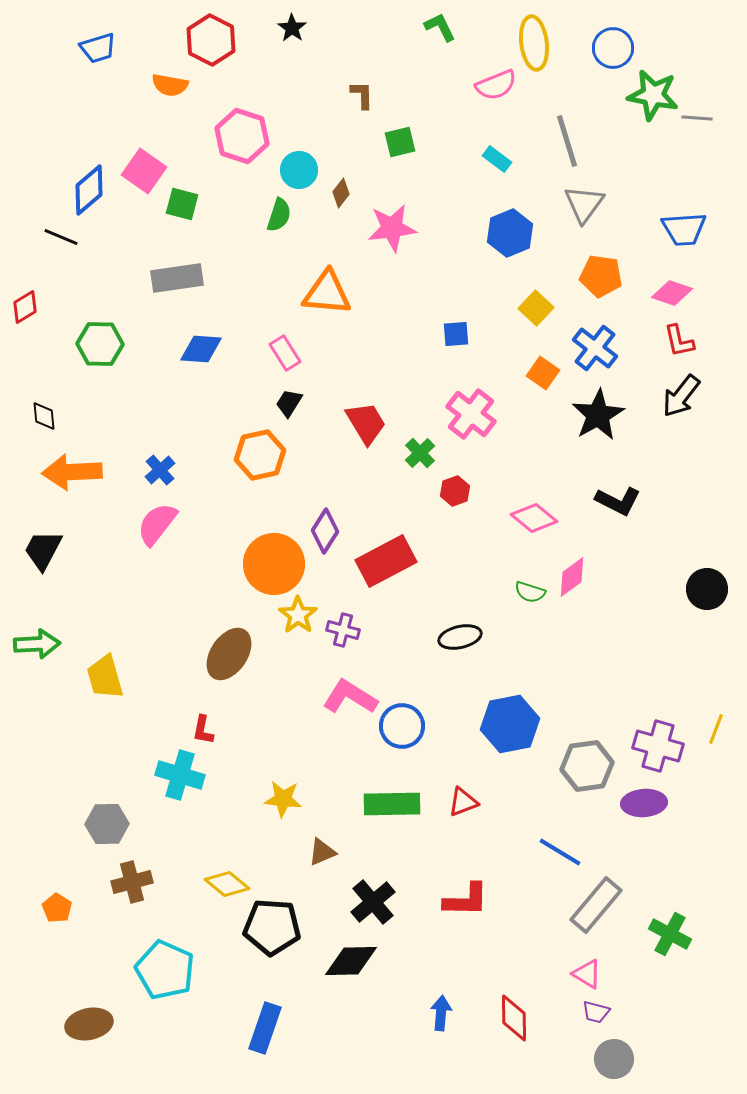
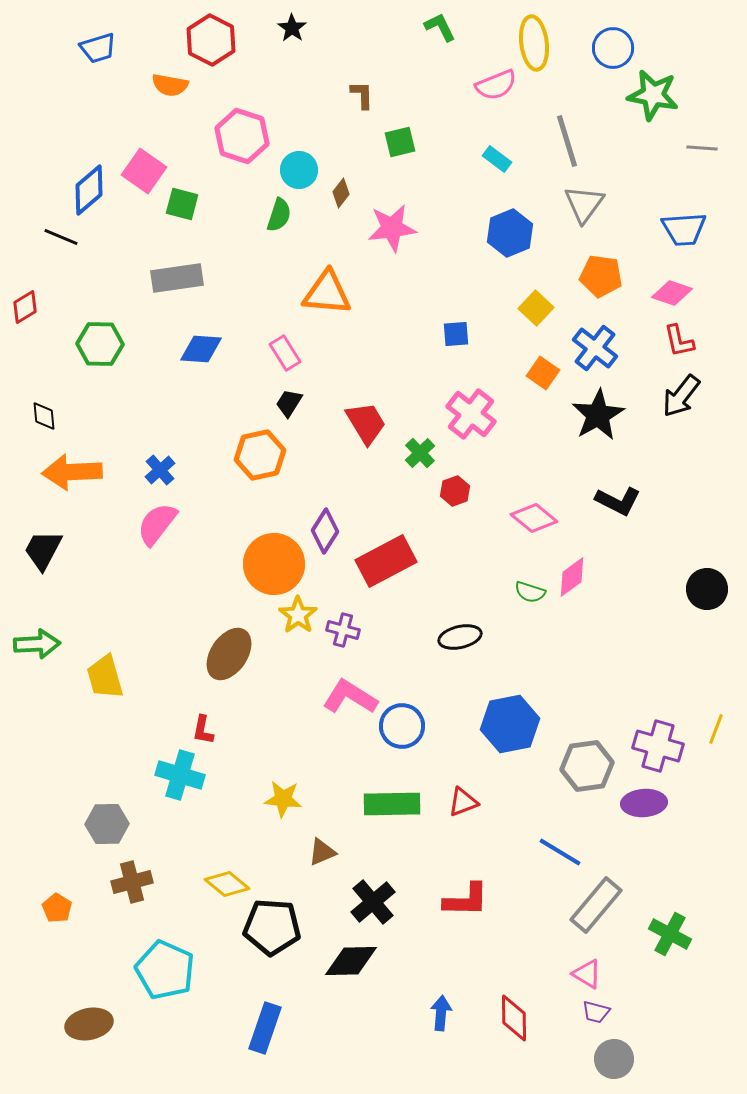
gray line at (697, 118): moved 5 px right, 30 px down
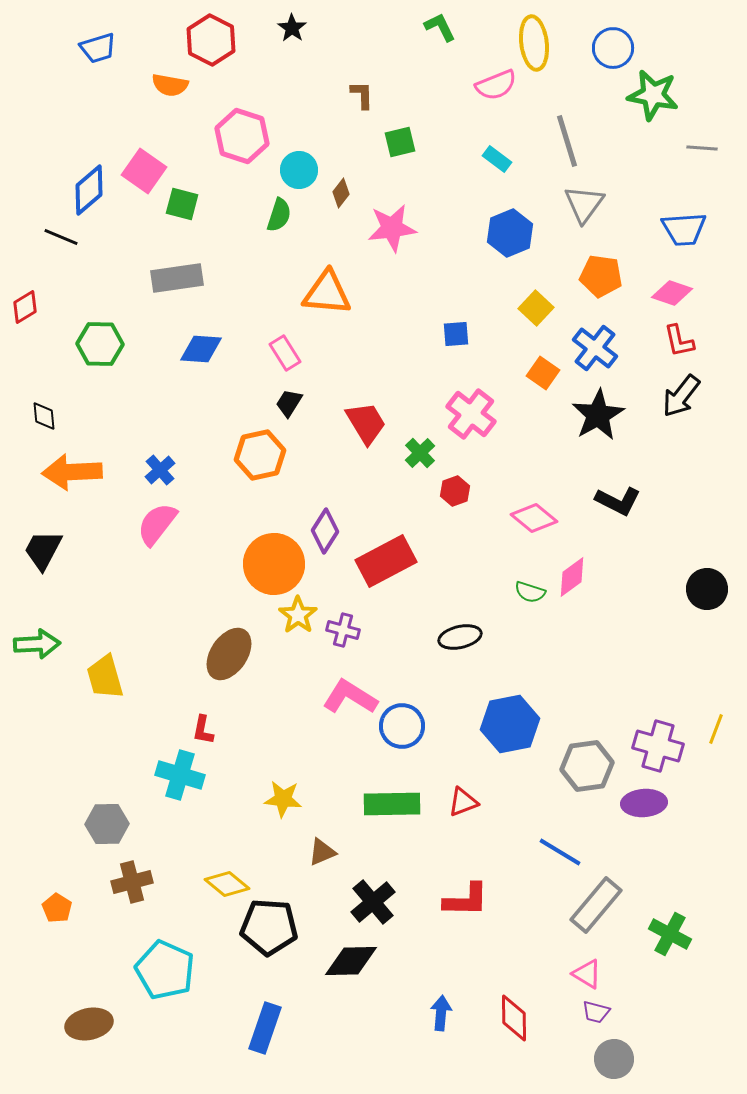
black pentagon at (272, 927): moved 3 px left
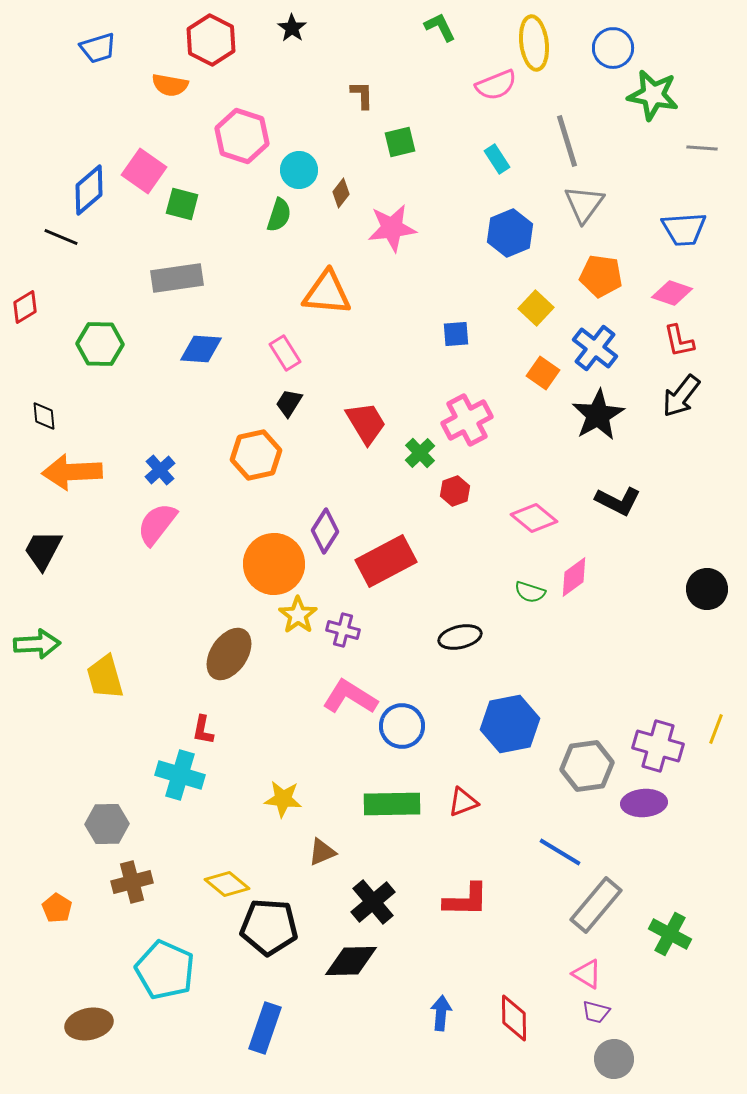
cyan rectangle at (497, 159): rotated 20 degrees clockwise
pink cross at (471, 414): moved 4 px left, 6 px down; rotated 24 degrees clockwise
orange hexagon at (260, 455): moved 4 px left
pink diamond at (572, 577): moved 2 px right
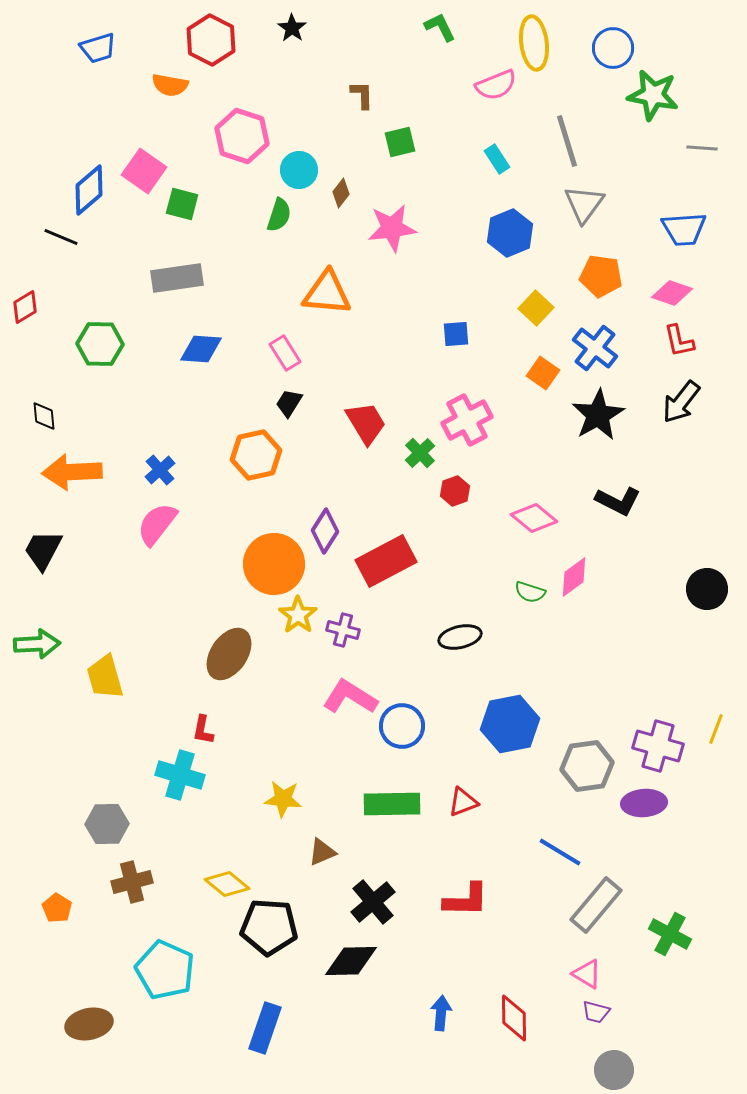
black arrow at (681, 396): moved 6 px down
gray circle at (614, 1059): moved 11 px down
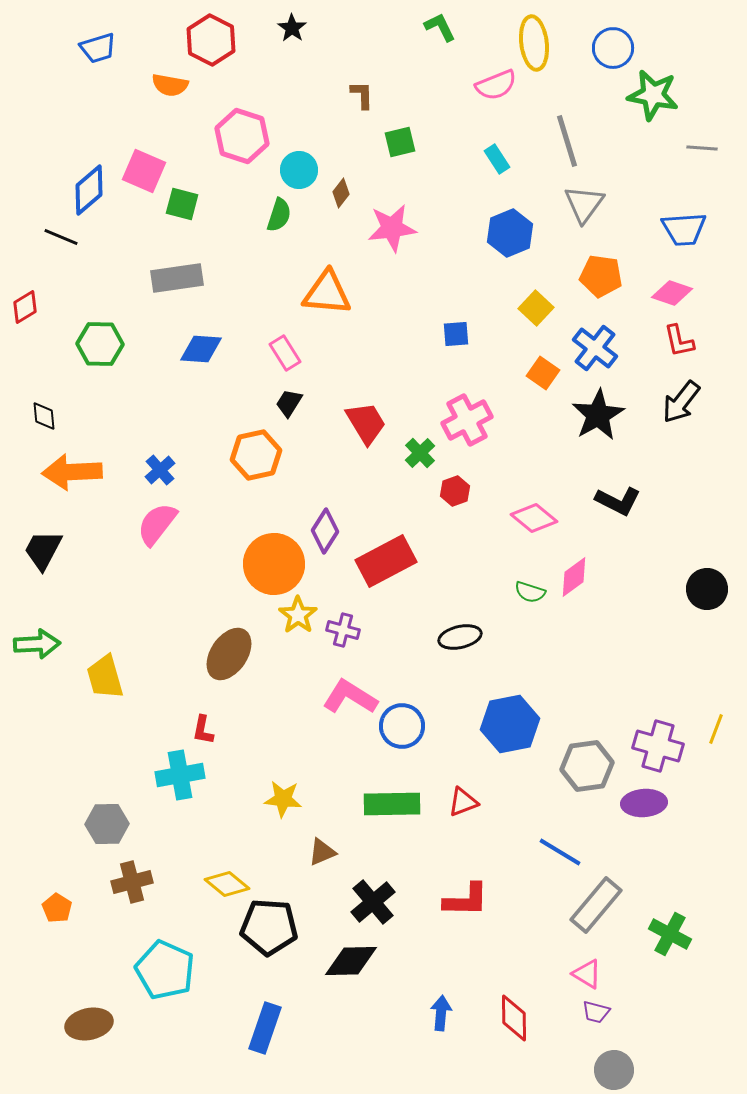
pink square at (144, 171): rotated 12 degrees counterclockwise
cyan cross at (180, 775): rotated 27 degrees counterclockwise
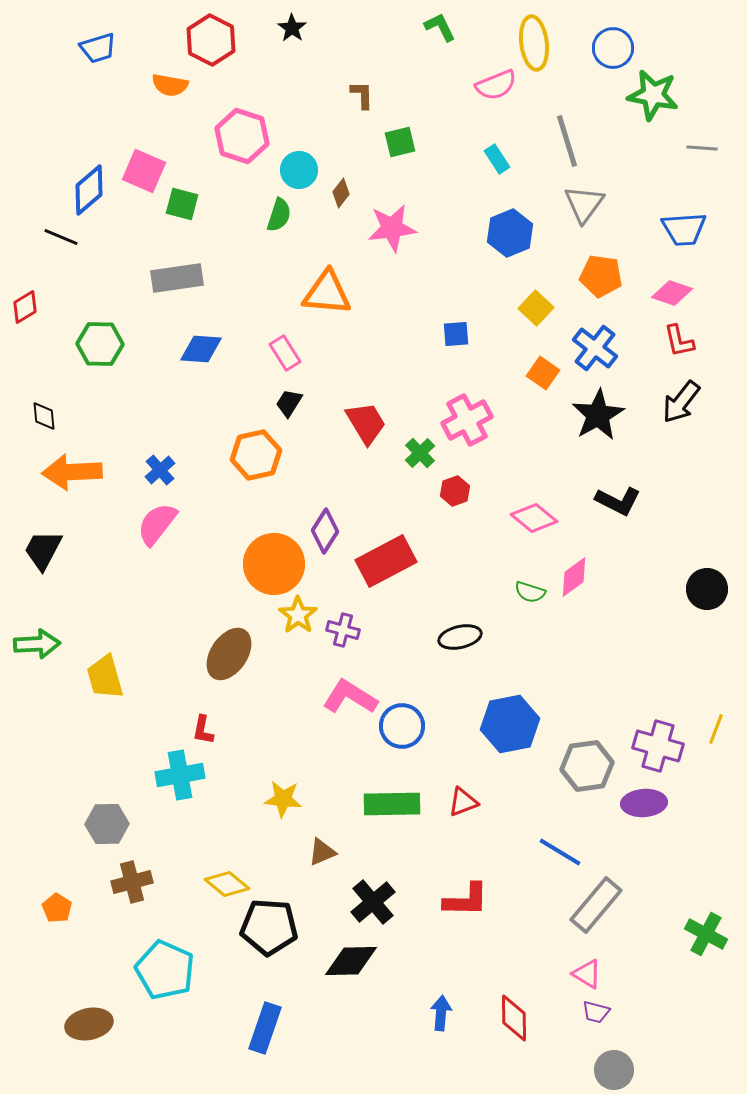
green cross at (670, 934): moved 36 px right
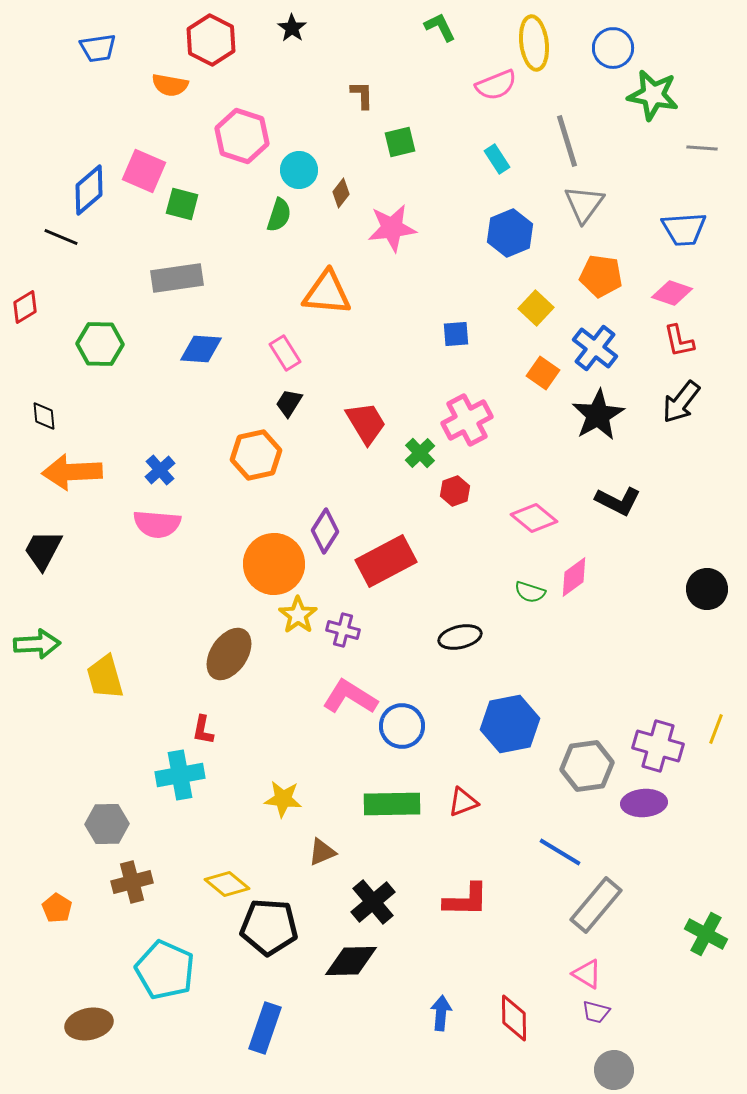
blue trapezoid at (98, 48): rotated 9 degrees clockwise
pink semicircle at (157, 524): rotated 123 degrees counterclockwise
